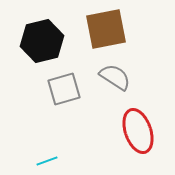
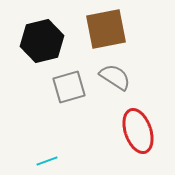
gray square: moved 5 px right, 2 px up
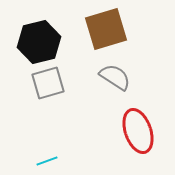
brown square: rotated 6 degrees counterclockwise
black hexagon: moved 3 px left, 1 px down
gray square: moved 21 px left, 4 px up
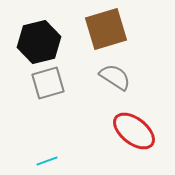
red ellipse: moved 4 px left; rotated 33 degrees counterclockwise
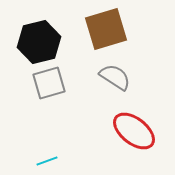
gray square: moved 1 px right
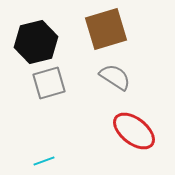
black hexagon: moved 3 px left
cyan line: moved 3 px left
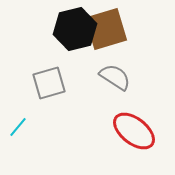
black hexagon: moved 39 px right, 13 px up
cyan line: moved 26 px left, 34 px up; rotated 30 degrees counterclockwise
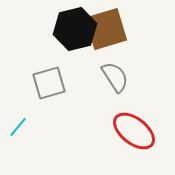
gray semicircle: rotated 24 degrees clockwise
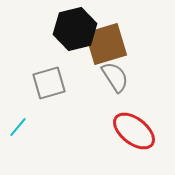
brown square: moved 15 px down
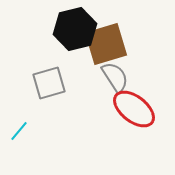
cyan line: moved 1 px right, 4 px down
red ellipse: moved 22 px up
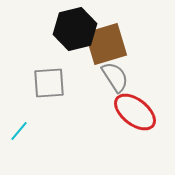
gray square: rotated 12 degrees clockwise
red ellipse: moved 1 px right, 3 px down
